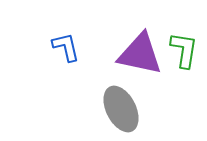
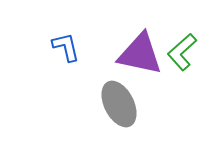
green L-shape: moved 2 px left, 2 px down; rotated 141 degrees counterclockwise
gray ellipse: moved 2 px left, 5 px up
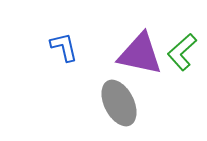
blue L-shape: moved 2 px left
gray ellipse: moved 1 px up
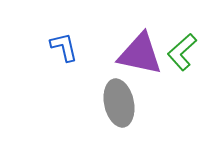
gray ellipse: rotated 15 degrees clockwise
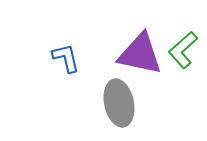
blue L-shape: moved 2 px right, 11 px down
green L-shape: moved 1 px right, 2 px up
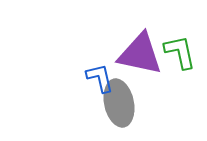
green L-shape: moved 3 px left, 2 px down; rotated 120 degrees clockwise
blue L-shape: moved 34 px right, 20 px down
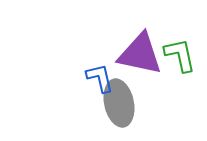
green L-shape: moved 3 px down
